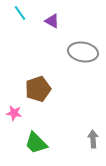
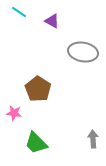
cyan line: moved 1 px left, 1 px up; rotated 21 degrees counterclockwise
brown pentagon: rotated 20 degrees counterclockwise
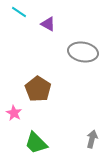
purple triangle: moved 4 px left, 3 px down
pink star: rotated 21 degrees clockwise
gray arrow: moved 1 px left; rotated 18 degrees clockwise
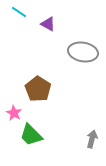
green trapezoid: moved 5 px left, 8 px up
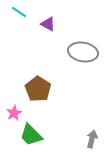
pink star: rotated 14 degrees clockwise
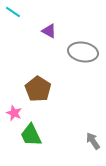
cyan line: moved 6 px left
purple triangle: moved 1 px right, 7 px down
pink star: rotated 21 degrees counterclockwise
green trapezoid: rotated 20 degrees clockwise
gray arrow: moved 1 px right, 2 px down; rotated 48 degrees counterclockwise
